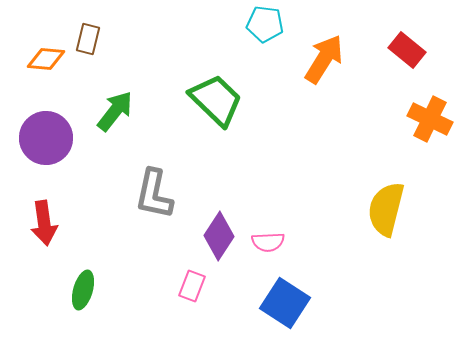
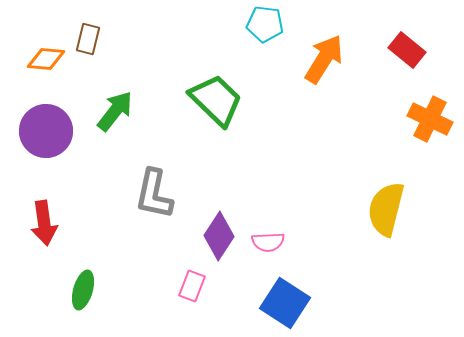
purple circle: moved 7 px up
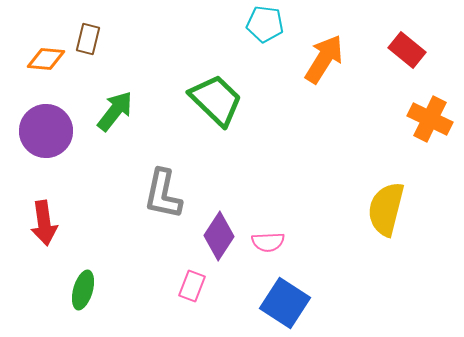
gray L-shape: moved 9 px right
